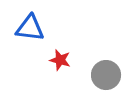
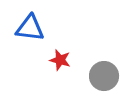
gray circle: moved 2 px left, 1 px down
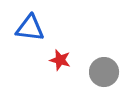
gray circle: moved 4 px up
